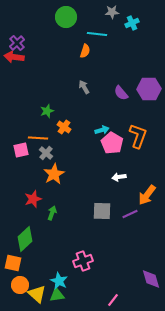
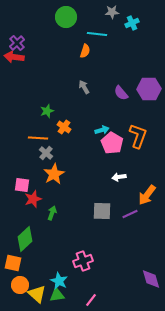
pink square: moved 1 px right, 35 px down; rotated 21 degrees clockwise
pink line: moved 22 px left
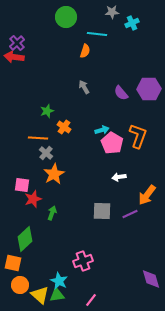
yellow triangle: moved 3 px right, 1 px down
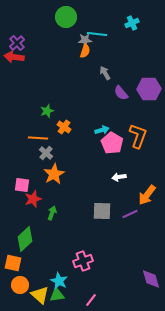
gray star: moved 27 px left, 28 px down
gray arrow: moved 21 px right, 14 px up
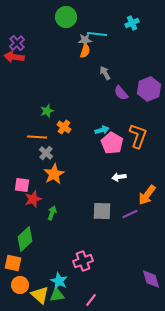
purple hexagon: rotated 20 degrees counterclockwise
orange line: moved 1 px left, 1 px up
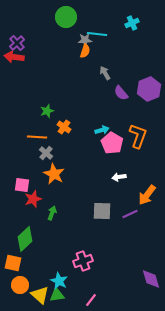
orange star: rotated 15 degrees counterclockwise
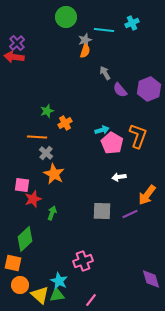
cyan line: moved 7 px right, 4 px up
gray star: rotated 16 degrees counterclockwise
purple semicircle: moved 1 px left, 3 px up
orange cross: moved 1 px right, 4 px up; rotated 24 degrees clockwise
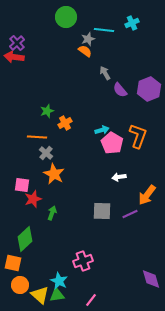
gray star: moved 3 px right, 1 px up
orange semicircle: rotated 72 degrees counterclockwise
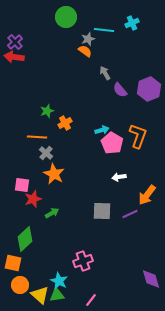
purple cross: moved 2 px left, 1 px up
green arrow: rotated 40 degrees clockwise
